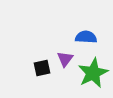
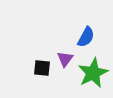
blue semicircle: rotated 115 degrees clockwise
black square: rotated 18 degrees clockwise
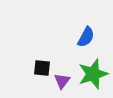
purple triangle: moved 3 px left, 22 px down
green star: moved 1 px down; rotated 8 degrees clockwise
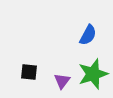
blue semicircle: moved 2 px right, 2 px up
black square: moved 13 px left, 4 px down
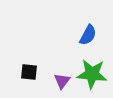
green star: moved 1 px left; rotated 24 degrees clockwise
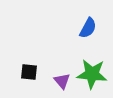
blue semicircle: moved 7 px up
purple triangle: rotated 18 degrees counterclockwise
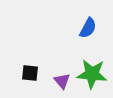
black square: moved 1 px right, 1 px down
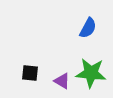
green star: moved 1 px left, 1 px up
purple triangle: rotated 18 degrees counterclockwise
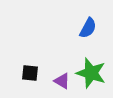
green star: rotated 12 degrees clockwise
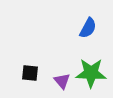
green star: rotated 16 degrees counterclockwise
purple triangle: rotated 18 degrees clockwise
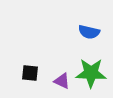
blue semicircle: moved 1 px right, 4 px down; rotated 75 degrees clockwise
purple triangle: rotated 24 degrees counterclockwise
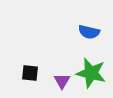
green star: rotated 12 degrees clockwise
purple triangle: rotated 36 degrees clockwise
